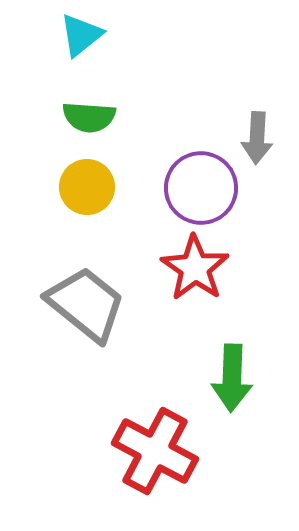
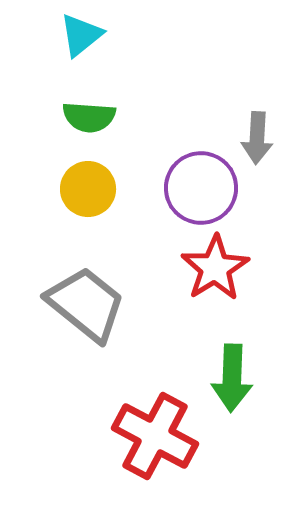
yellow circle: moved 1 px right, 2 px down
red star: moved 20 px right; rotated 6 degrees clockwise
red cross: moved 15 px up
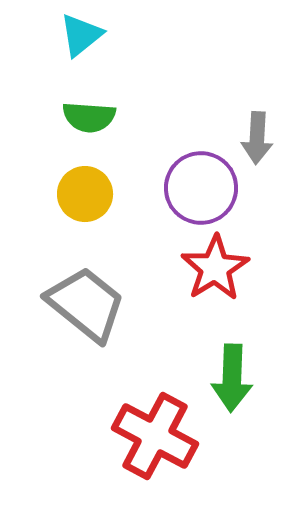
yellow circle: moved 3 px left, 5 px down
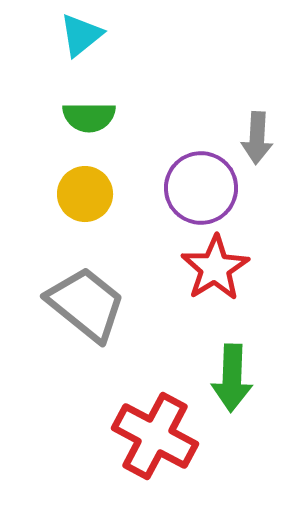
green semicircle: rotated 4 degrees counterclockwise
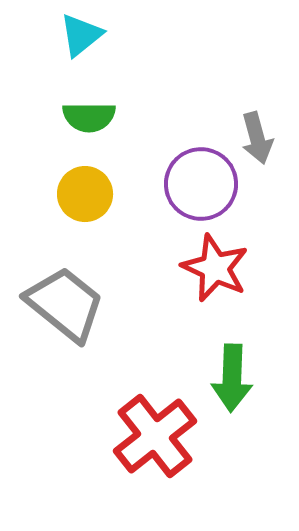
gray arrow: rotated 18 degrees counterclockwise
purple circle: moved 4 px up
red star: rotated 16 degrees counterclockwise
gray trapezoid: moved 21 px left
red cross: rotated 24 degrees clockwise
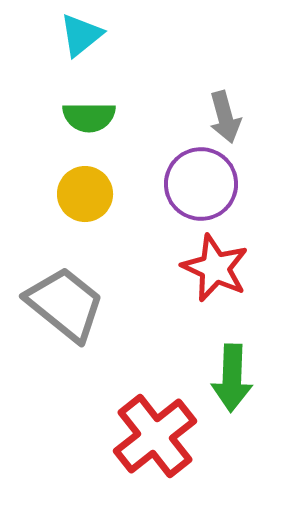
gray arrow: moved 32 px left, 21 px up
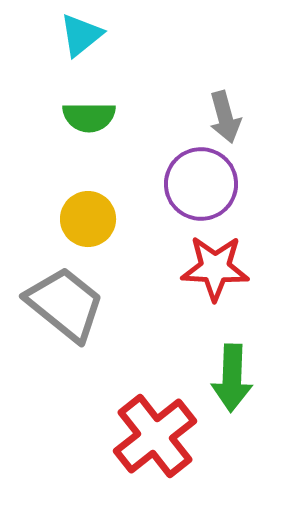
yellow circle: moved 3 px right, 25 px down
red star: rotated 22 degrees counterclockwise
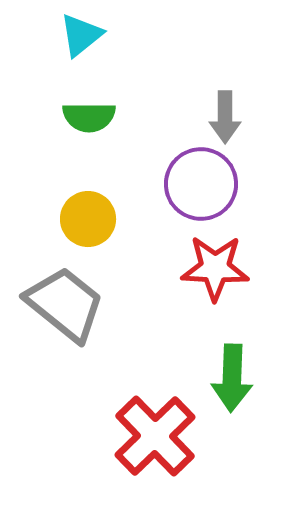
gray arrow: rotated 15 degrees clockwise
red cross: rotated 6 degrees counterclockwise
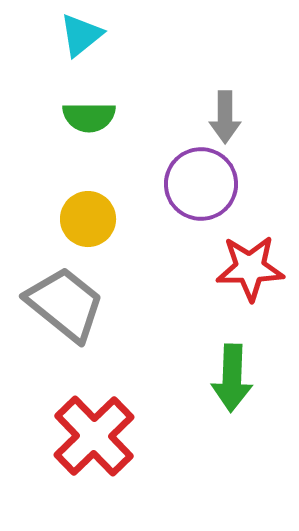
red star: moved 35 px right; rotated 4 degrees counterclockwise
red cross: moved 61 px left
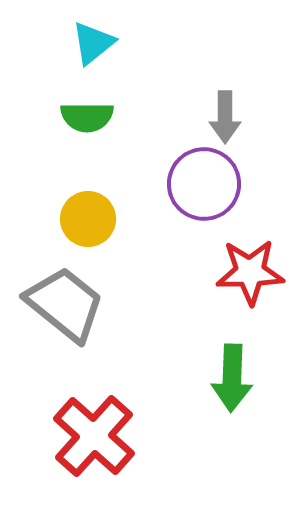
cyan triangle: moved 12 px right, 8 px down
green semicircle: moved 2 px left
purple circle: moved 3 px right
red star: moved 4 px down
red cross: rotated 4 degrees counterclockwise
